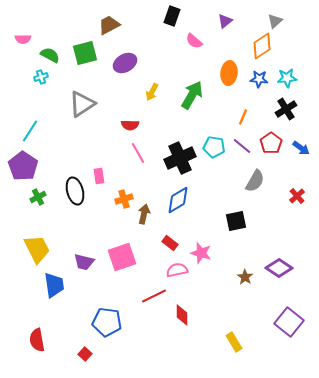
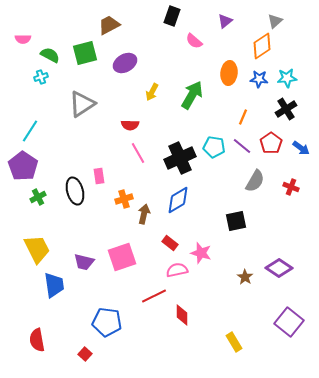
red cross at (297, 196): moved 6 px left, 9 px up; rotated 28 degrees counterclockwise
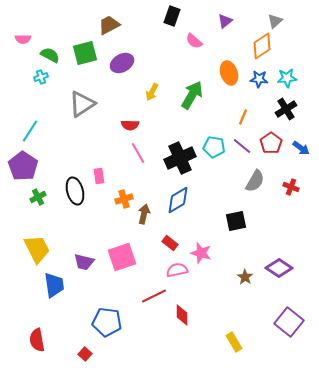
purple ellipse at (125, 63): moved 3 px left
orange ellipse at (229, 73): rotated 25 degrees counterclockwise
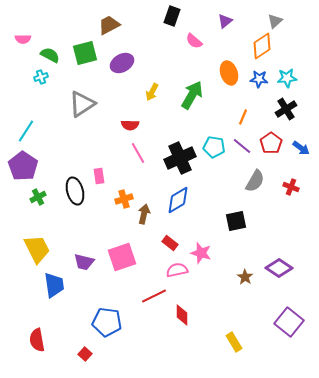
cyan line at (30, 131): moved 4 px left
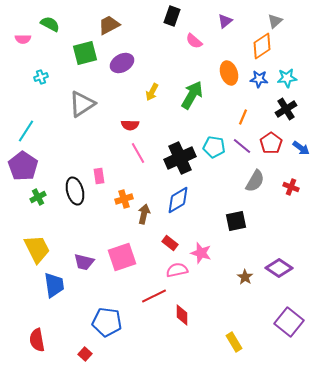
green semicircle at (50, 55): moved 31 px up
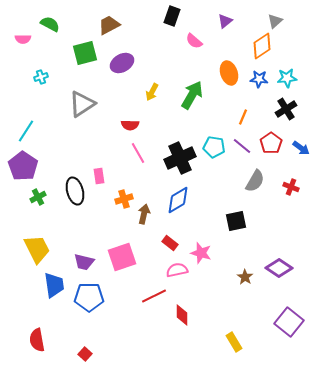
blue pentagon at (107, 322): moved 18 px left, 25 px up; rotated 8 degrees counterclockwise
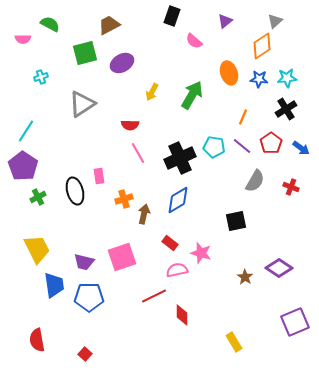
purple square at (289, 322): moved 6 px right; rotated 28 degrees clockwise
